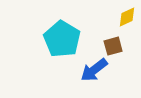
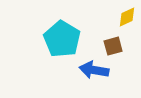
blue arrow: rotated 48 degrees clockwise
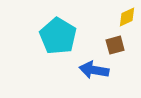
cyan pentagon: moved 4 px left, 3 px up
brown square: moved 2 px right, 1 px up
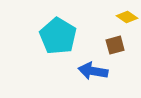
yellow diamond: rotated 60 degrees clockwise
blue arrow: moved 1 px left, 1 px down
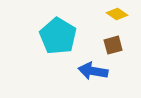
yellow diamond: moved 10 px left, 3 px up
brown square: moved 2 px left
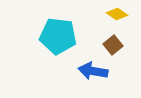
cyan pentagon: rotated 24 degrees counterclockwise
brown square: rotated 24 degrees counterclockwise
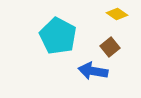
cyan pentagon: rotated 21 degrees clockwise
brown square: moved 3 px left, 2 px down
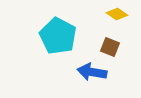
brown square: rotated 30 degrees counterclockwise
blue arrow: moved 1 px left, 1 px down
